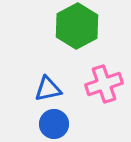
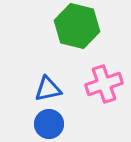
green hexagon: rotated 18 degrees counterclockwise
blue circle: moved 5 px left
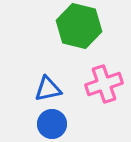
green hexagon: moved 2 px right
blue circle: moved 3 px right
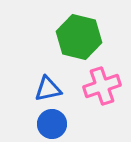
green hexagon: moved 11 px down
pink cross: moved 2 px left, 2 px down
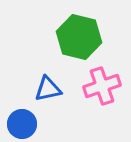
blue circle: moved 30 px left
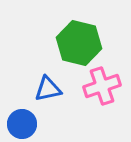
green hexagon: moved 6 px down
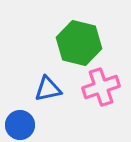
pink cross: moved 1 px left, 1 px down
blue circle: moved 2 px left, 1 px down
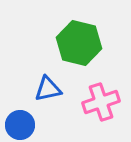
pink cross: moved 15 px down
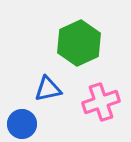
green hexagon: rotated 21 degrees clockwise
blue circle: moved 2 px right, 1 px up
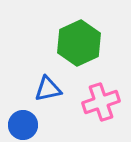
blue circle: moved 1 px right, 1 px down
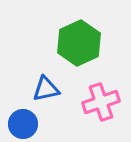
blue triangle: moved 2 px left
blue circle: moved 1 px up
